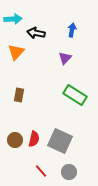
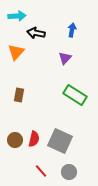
cyan arrow: moved 4 px right, 3 px up
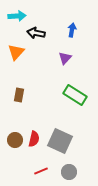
red line: rotated 72 degrees counterclockwise
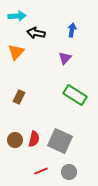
brown rectangle: moved 2 px down; rotated 16 degrees clockwise
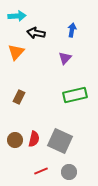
green rectangle: rotated 45 degrees counterclockwise
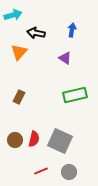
cyan arrow: moved 4 px left, 1 px up; rotated 12 degrees counterclockwise
orange triangle: moved 3 px right
purple triangle: rotated 40 degrees counterclockwise
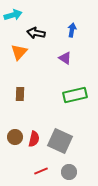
brown rectangle: moved 1 px right, 3 px up; rotated 24 degrees counterclockwise
brown circle: moved 3 px up
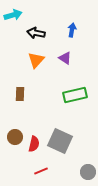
orange triangle: moved 17 px right, 8 px down
red semicircle: moved 5 px down
gray circle: moved 19 px right
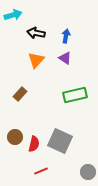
blue arrow: moved 6 px left, 6 px down
brown rectangle: rotated 40 degrees clockwise
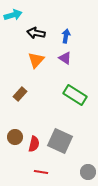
green rectangle: rotated 45 degrees clockwise
red line: moved 1 px down; rotated 32 degrees clockwise
